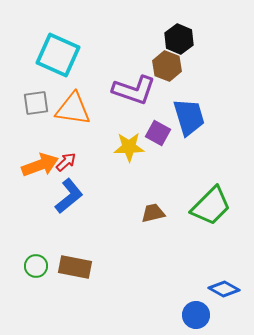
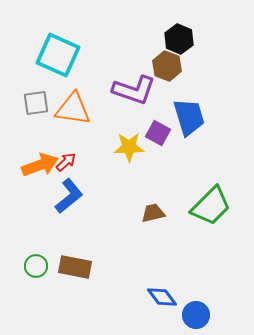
blue diamond: moved 62 px left, 8 px down; rotated 24 degrees clockwise
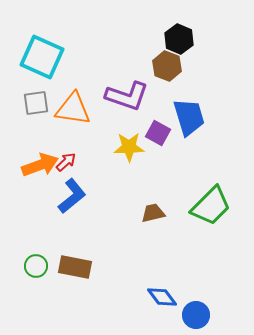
cyan square: moved 16 px left, 2 px down
purple L-shape: moved 7 px left, 6 px down
blue L-shape: moved 3 px right
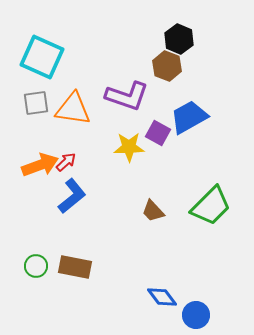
blue trapezoid: rotated 102 degrees counterclockwise
brown trapezoid: moved 2 px up; rotated 120 degrees counterclockwise
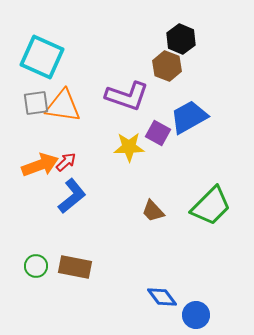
black hexagon: moved 2 px right
orange triangle: moved 10 px left, 3 px up
